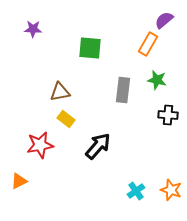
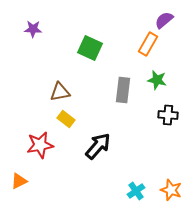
green square: rotated 20 degrees clockwise
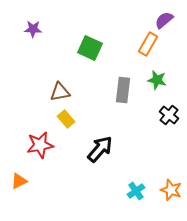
black cross: moved 1 px right; rotated 36 degrees clockwise
yellow rectangle: rotated 12 degrees clockwise
black arrow: moved 2 px right, 3 px down
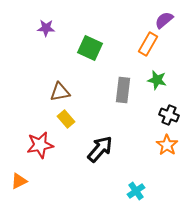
purple star: moved 13 px right, 1 px up
black cross: rotated 18 degrees counterclockwise
orange star: moved 4 px left, 45 px up; rotated 15 degrees clockwise
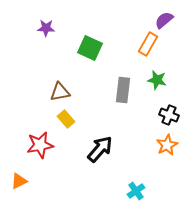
orange star: rotated 10 degrees clockwise
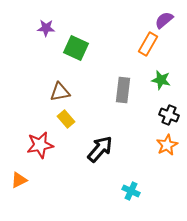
green square: moved 14 px left
green star: moved 4 px right
orange triangle: moved 1 px up
cyan cross: moved 5 px left; rotated 30 degrees counterclockwise
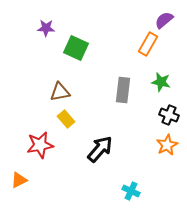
green star: moved 2 px down
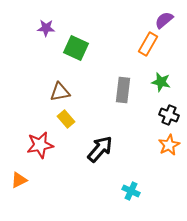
orange star: moved 2 px right
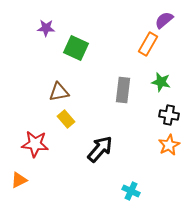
brown triangle: moved 1 px left
black cross: rotated 12 degrees counterclockwise
red star: moved 5 px left, 1 px up; rotated 16 degrees clockwise
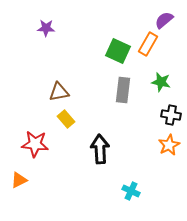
green square: moved 42 px right, 3 px down
black cross: moved 2 px right
black arrow: rotated 44 degrees counterclockwise
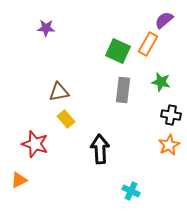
red star: rotated 12 degrees clockwise
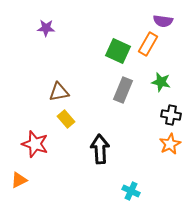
purple semicircle: moved 1 px left, 1 px down; rotated 132 degrees counterclockwise
gray rectangle: rotated 15 degrees clockwise
orange star: moved 1 px right, 1 px up
